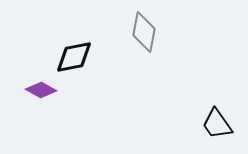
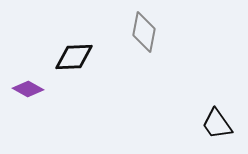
black diamond: rotated 9 degrees clockwise
purple diamond: moved 13 px left, 1 px up
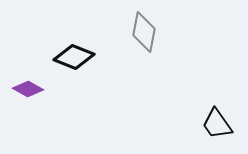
black diamond: rotated 24 degrees clockwise
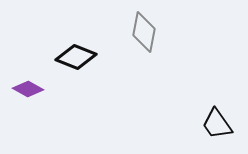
black diamond: moved 2 px right
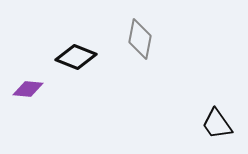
gray diamond: moved 4 px left, 7 px down
purple diamond: rotated 24 degrees counterclockwise
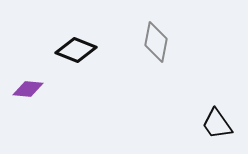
gray diamond: moved 16 px right, 3 px down
black diamond: moved 7 px up
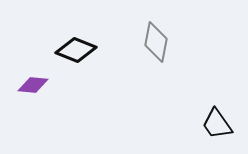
purple diamond: moved 5 px right, 4 px up
